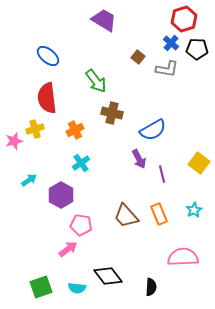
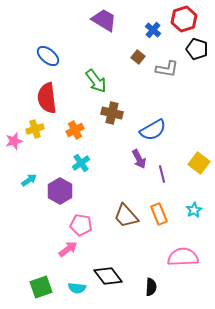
blue cross: moved 18 px left, 13 px up
black pentagon: rotated 15 degrees clockwise
purple hexagon: moved 1 px left, 4 px up
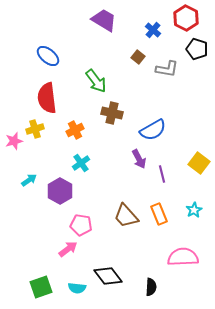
red hexagon: moved 2 px right, 1 px up; rotated 15 degrees counterclockwise
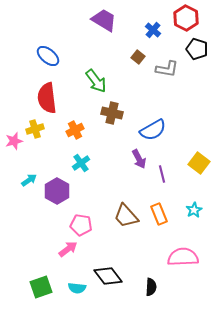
purple hexagon: moved 3 px left
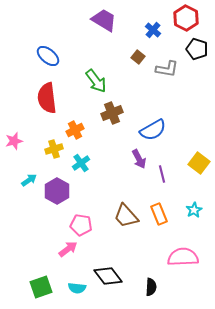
brown cross: rotated 35 degrees counterclockwise
yellow cross: moved 19 px right, 20 px down
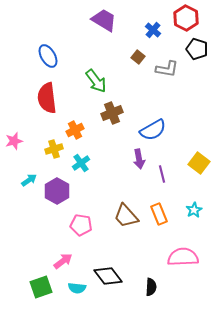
blue ellipse: rotated 20 degrees clockwise
purple arrow: rotated 18 degrees clockwise
pink arrow: moved 5 px left, 12 px down
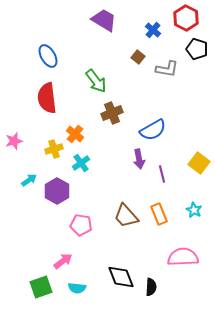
orange cross: moved 4 px down; rotated 24 degrees counterclockwise
cyan star: rotated 14 degrees counterclockwise
black diamond: moved 13 px right, 1 px down; rotated 16 degrees clockwise
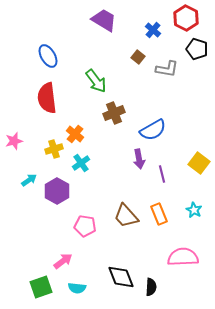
brown cross: moved 2 px right
pink pentagon: moved 4 px right, 1 px down
